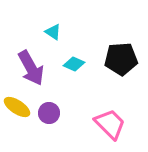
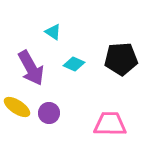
pink trapezoid: rotated 44 degrees counterclockwise
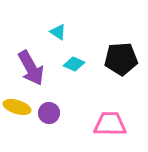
cyan triangle: moved 5 px right
yellow ellipse: rotated 16 degrees counterclockwise
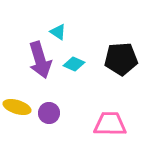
purple arrow: moved 9 px right, 8 px up; rotated 12 degrees clockwise
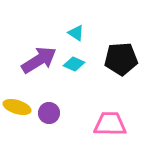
cyan triangle: moved 18 px right, 1 px down
purple arrow: moved 1 px left; rotated 105 degrees counterclockwise
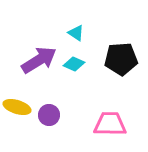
purple circle: moved 2 px down
